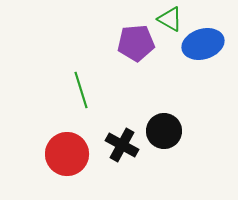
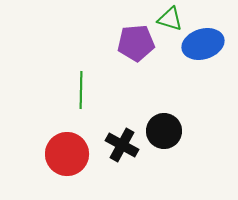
green triangle: rotated 12 degrees counterclockwise
green line: rotated 18 degrees clockwise
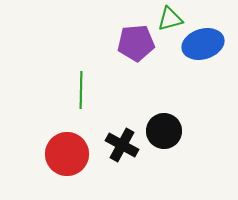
green triangle: rotated 32 degrees counterclockwise
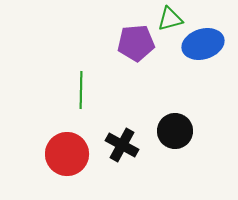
black circle: moved 11 px right
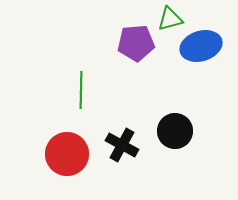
blue ellipse: moved 2 px left, 2 px down
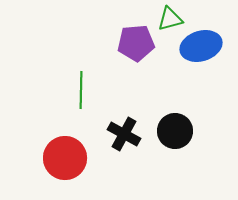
black cross: moved 2 px right, 11 px up
red circle: moved 2 px left, 4 px down
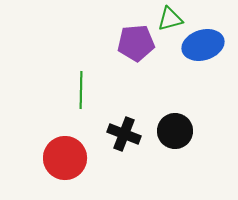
blue ellipse: moved 2 px right, 1 px up
black cross: rotated 8 degrees counterclockwise
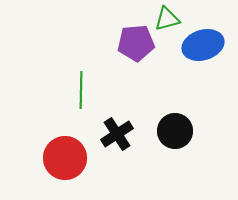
green triangle: moved 3 px left
black cross: moved 7 px left; rotated 36 degrees clockwise
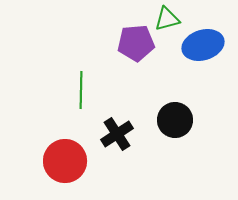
black circle: moved 11 px up
red circle: moved 3 px down
